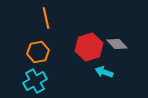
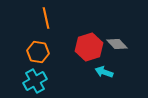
orange hexagon: rotated 20 degrees clockwise
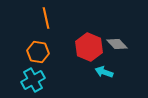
red hexagon: rotated 20 degrees counterclockwise
cyan cross: moved 2 px left, 1 px up
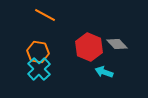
orange line: moved 1 px left, 3 px up; rotated 50 degrees counterclockwise
cyan cross: moved 6 px right, 11 px up; rotated 15 degrees counterclockwise
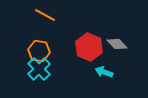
orange hexagon: moved 1 px right, 1 px up
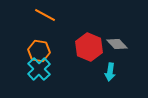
cyan arrow: moved 6 px right; rotated 102 degrees counterclockwise
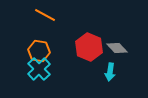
gray diamond: moved 4 px down
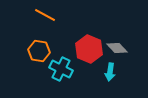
red hexagon: moved 2 px down
cyan cross: moved 22 px right; rotated 20 degrees counterclockwise
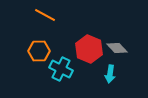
orange hexagon: rotated 10 degrees counterclockwise
cyan arrow: moved 2 px down
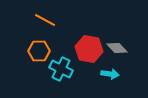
orange line: moved 5 px down
red hexagon: rotated 12 degrees counterclockwise
cyan arrow: rotated 90 degrees counterclockwise
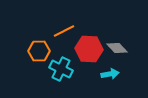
orange line: moved 19 px right, 11 px down; rotated 55 degrees counterclockwise
red hexagon: rotated 8 degrees counterclockwise
cyan arrow: rotated 18 degrees counterclockwise
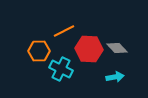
cyan arrow: moved 5 px right, 3 px down
